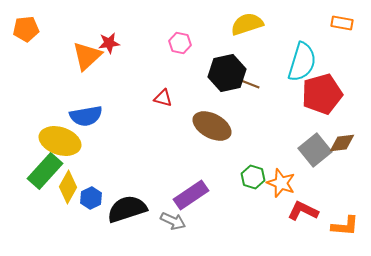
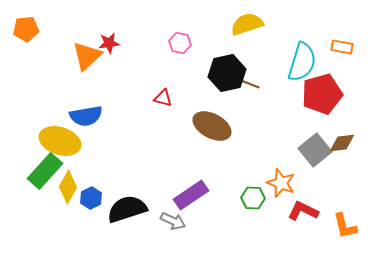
orange rectangle: moved 24 px down
green hexagon: moved 21 px down; rotated 15 degrees counterclockwise
orange L-shape: rotated 72 degrees clockwise
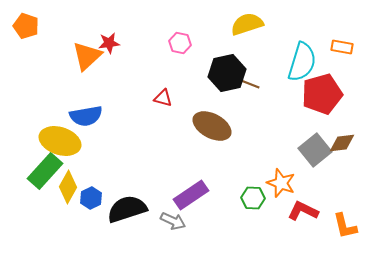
orange pentagon: moved 3 px up; rotated 25 degrees clockwise
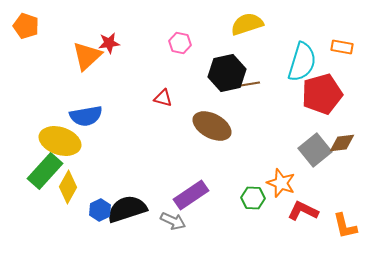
brown line: rotated 30 degrees counterclockwise
blue hexagon: moved 9 px right, 12 px down
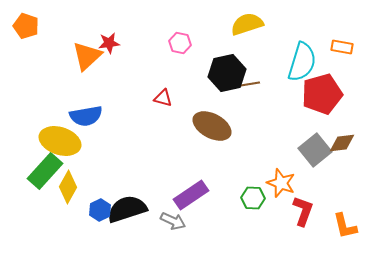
red L-shape: rotated 84 degrees clockwise
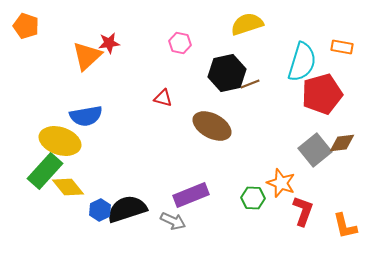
brown line: rotated 12 degrees counterclockwise
yellow diamond: rotated 68 degrees counterclockwise
purple rectangle: rotated 12 degrees clockwise
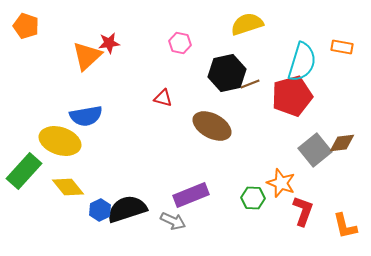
red pentagon: moved 30 px left, 2 px down
green rectangle: moved 21 px left
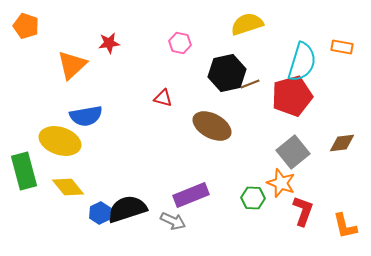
orange triangle: moved 15 px left, 9 px down
gray square: moved 22 px left, 2 px down
green rectangle: rotated 57 degrees counterclockwise
blue hexagon: moved 3 px down
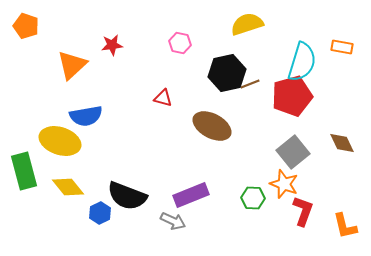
red star: moved 3 px right, 2 px down
brown diamond: rotated 72 degrees clockwise
orange star: moved 3 px right, 1 px down
black semicircle: moved 13 px up; rotated 141 degrees counterclockwise
